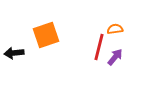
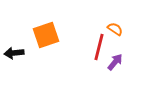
orange semicircle: rotated 42 degrees clockwise
purple arrow: moved 5 px down
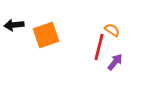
orange semicircle: moved 3 px left, 1 px down
black arrow: moved 28 px up
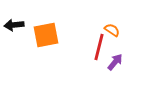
orange square: rotated 8 degrees clockwise
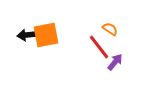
black arrow: moved 13 px right, 10 px down
orange semicircle: moved 2 px left, 1 px up
red line: rotated 52 degrees counterclockwise
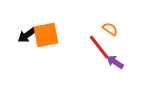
black arrow: rotated 30 degrees counterclockwise
purple arrow: rotated 96 degrees counterclockwise
